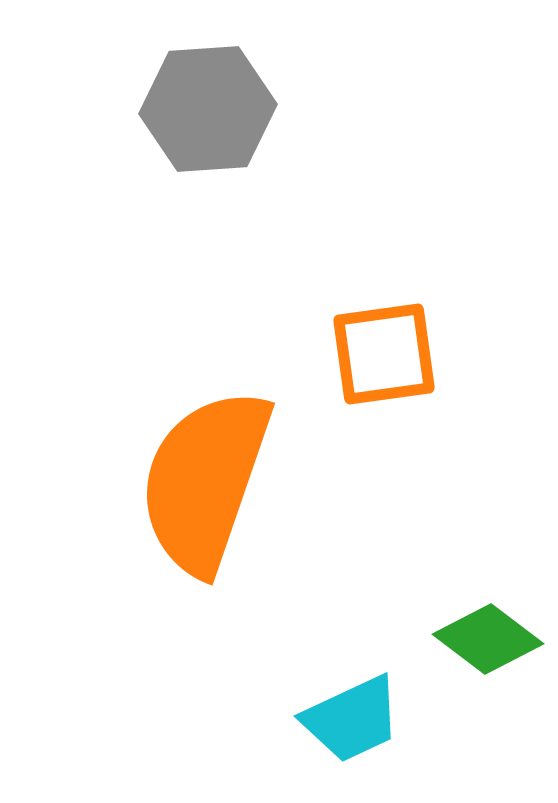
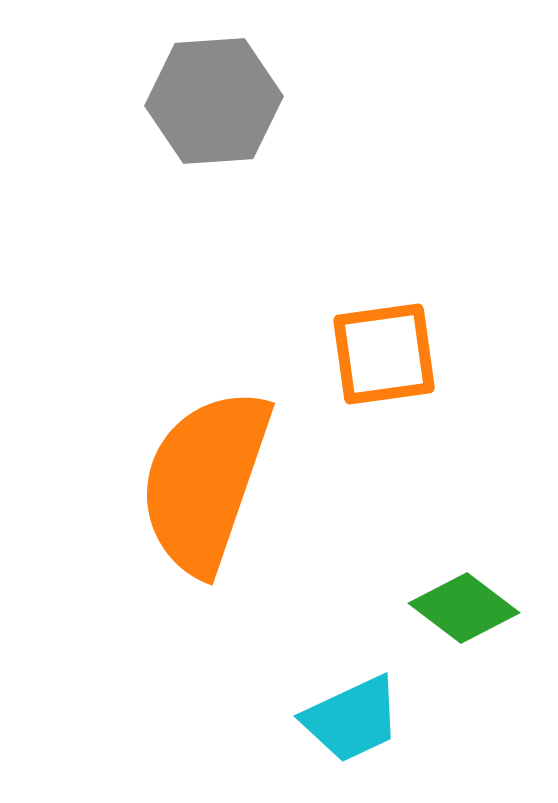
gray hexagon: moved 6 px right, 8 px up
green diamond: moved 24 px left, 31 px up
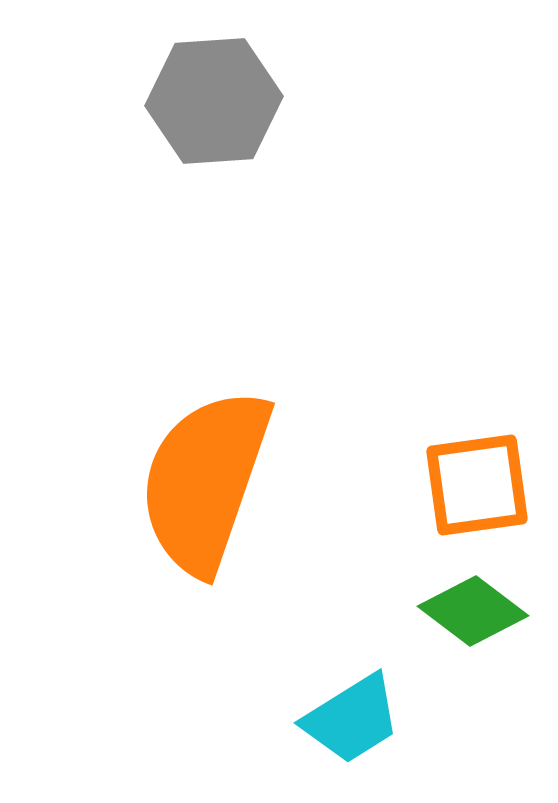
orange square: moved 93 px right, 131 px down
green diamond: moved 9 px right, 3 px down
cyan trapezoid: rotated 7 degrees counterclockwise
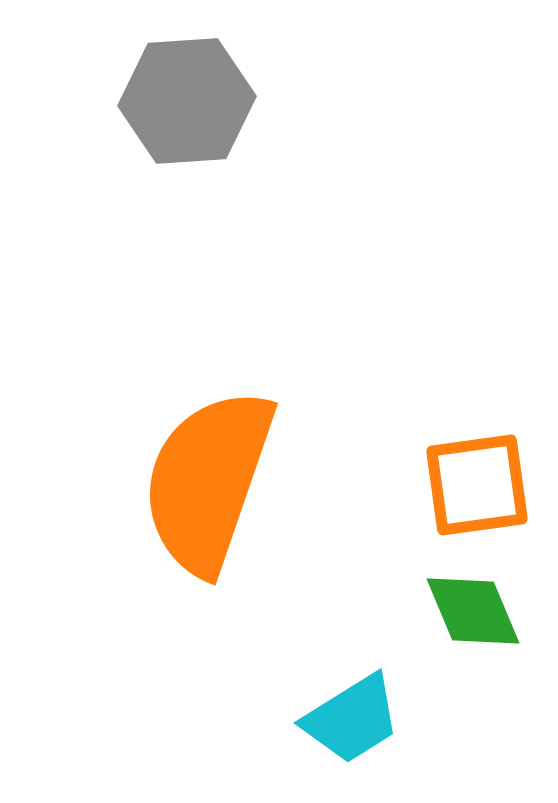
gray hexagon: moved 27 px left
orange semicircle: moved 3 px right
green diamond: rotated 30 degrees clockwise
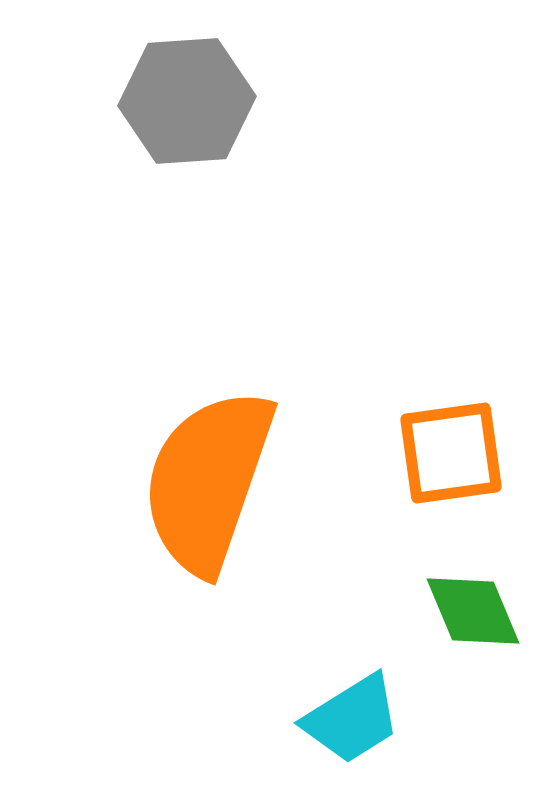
orange square: moved 26 px left, 32 px up
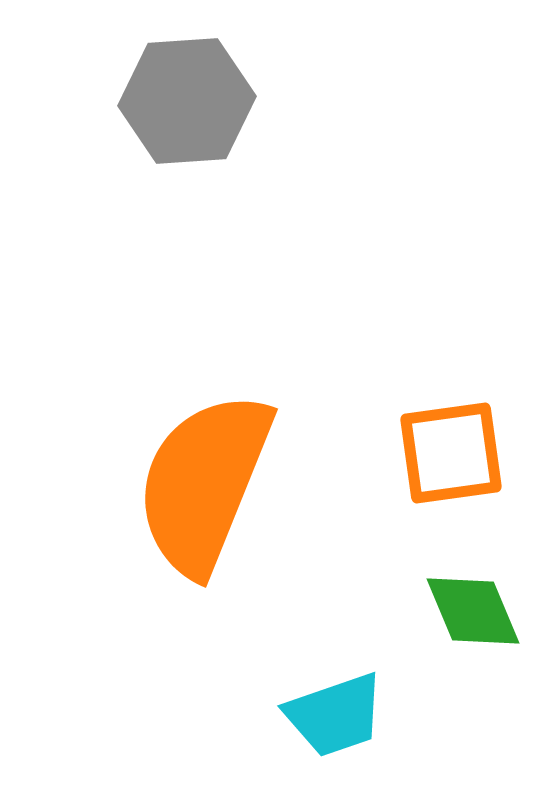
orange semicircle: moved 4 px left, 2 px down; rotated 3 degrees clockwise
cyan trapezoid: moved 17 px left, 4 px up; rotated 13 degrees clockwise
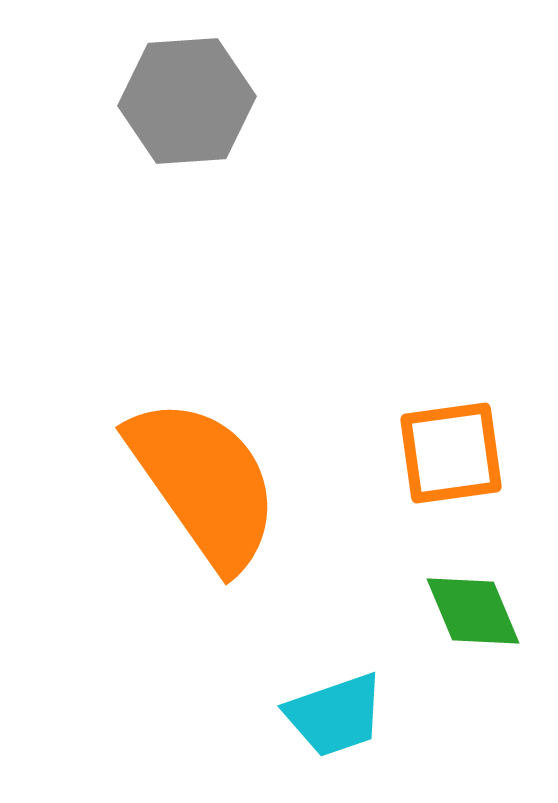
orange semicircle: rotated 123 degrees clockwise
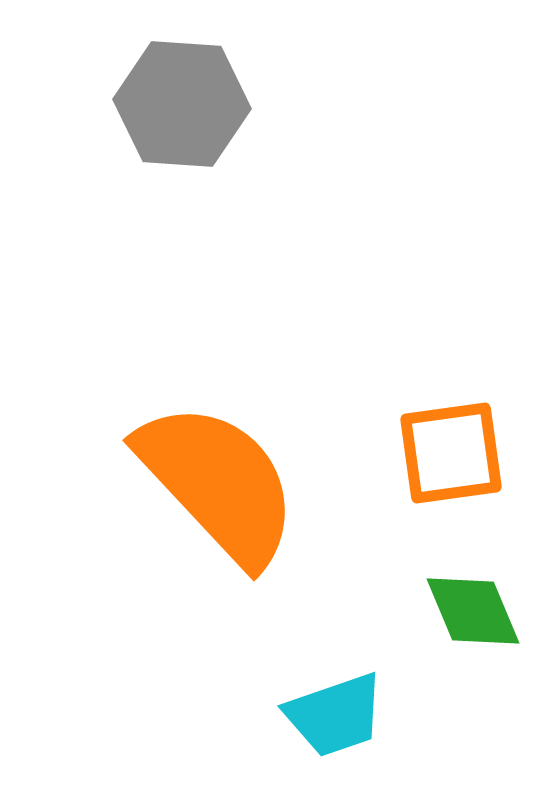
gray hexagon: moved 5 px left, 3 px down; rotated 8 degrees clockwise
orange semicircle: moved 14 px right; rotated 8 degrees counterclockwise
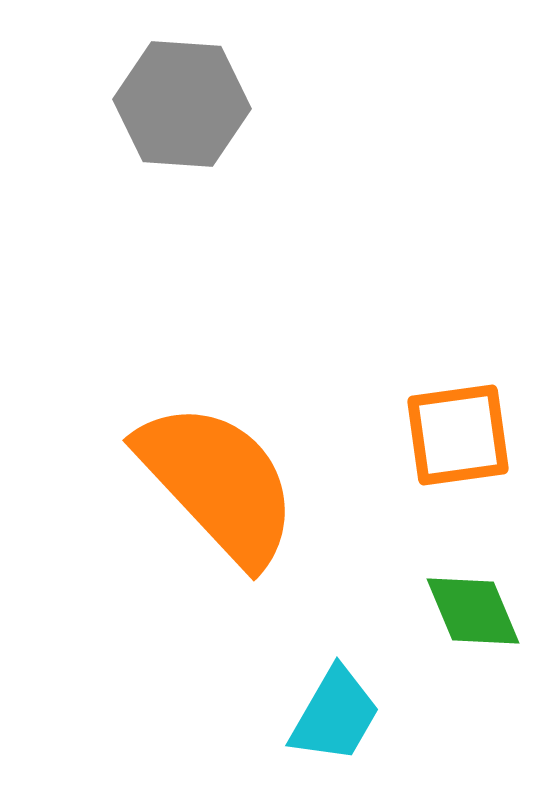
orange square: moved 7 px right, 18 px up
cyan trapezoid: rotated 41 degrees counterclockwise
